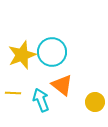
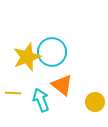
yellow star: moved 5 px right, 2 px down
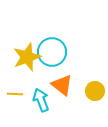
yellow line: moved 2 px right, 1 px down
yellow circle: moved 11 px up
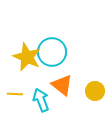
yellow star: rotated 28 degrees counterclockwise
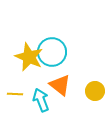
yellow star: moved 2 px right
orange triangle: moved 2 px left
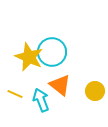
yellow line: rotated 21 degrees clockwise
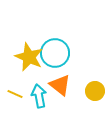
cyan circle: moved 3 px right, 1 px down
cyan arrow: moved 2 px left, 4 px up; rotated 10 degrees clockwise
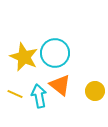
yellow star: moved 5 px left
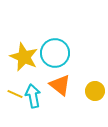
cyan arrow: moved 6 px left
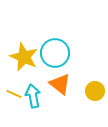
orange triangle: moved 1 px up
yellow line: moved 1 px left
